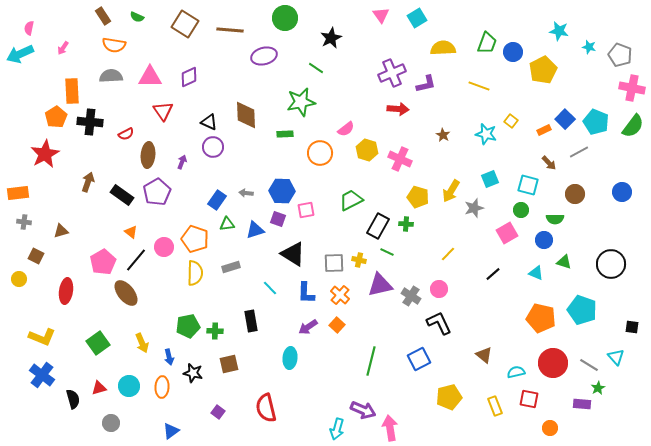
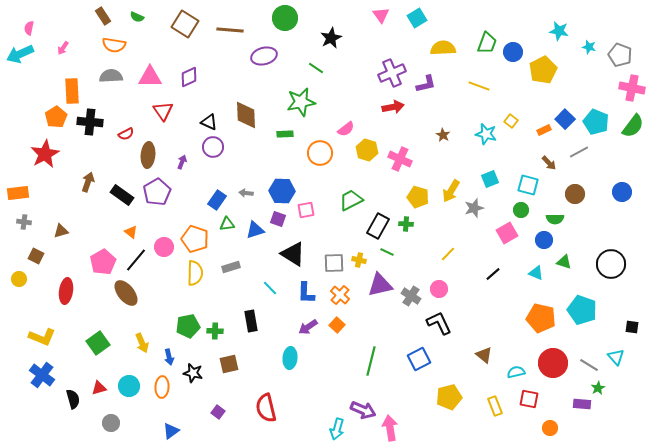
red arrow at (398, 109): moved 5 px left, 2 px up; rotated 15 degrees counterclockwise
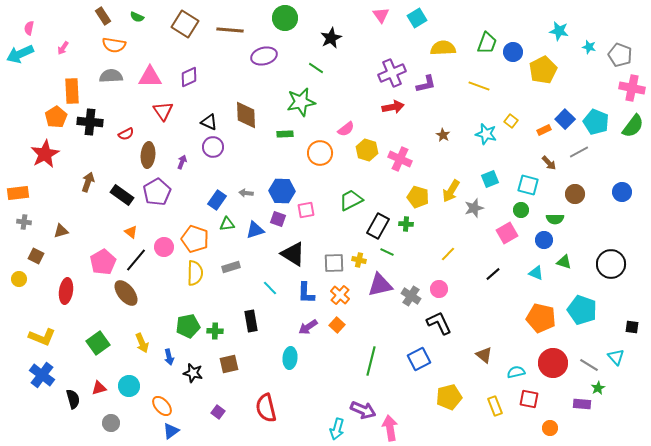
orange ellipse at (162, 387): moved 19 px down; rotated 45 degrees counterclockwise
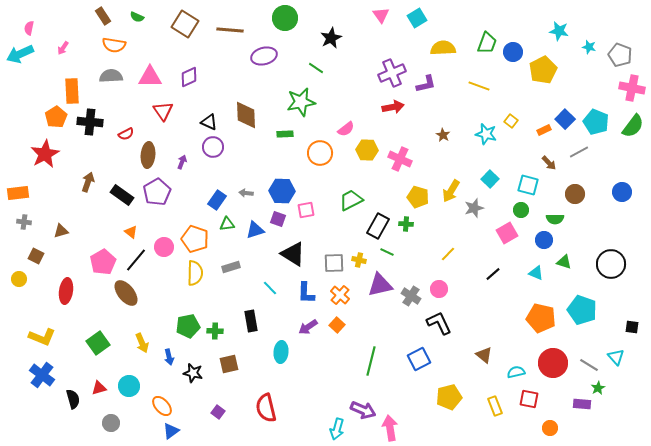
yellow hexagon at (367, 150): rotated 15 degrees counterclockwise
cyan square at (490, 179): rotated 24 degrees counterclockwise
cyan ellipse at (290, 358): moved 9 px left, 6 px up
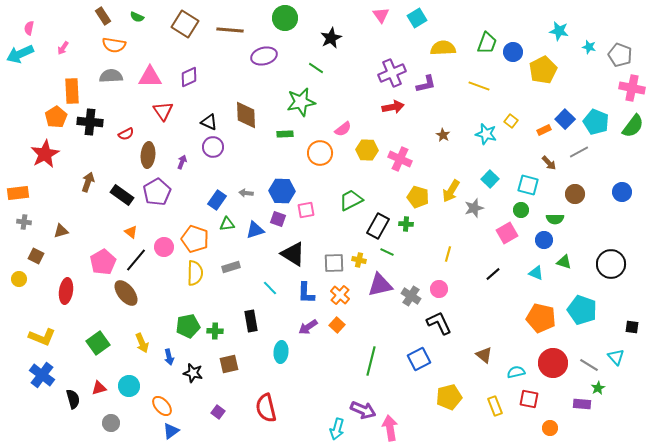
pink semicircle at (346, 129): moved 3 px left
yellow line at (448, 254): rotated 28 degrees counterclockwise
